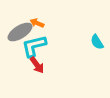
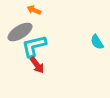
orange arrow: moved 3 px left, 13 px up
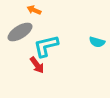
cyan semicircle: rotated 42 degrees counterclockwise
cyan L-shape: moved 12 px right
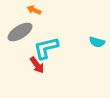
cyan L-shape: moved 2 px down
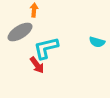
orange arrow: rotated 72 degrees clockwise
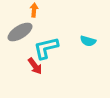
cyan semicircle: moved 9 px left, 1 px up
red arrow: moved 2 px left, 1 px down
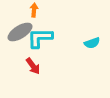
cyan semicircle: moved 4 px right, 2 px down; rotated 35 degrees counterclockwise
cyan L-shape: moved 6 px left, 10 px up; rotated 12 degrees clockwise
red arrow: moved 2 px left
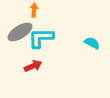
cyan L-shape: moved 1 px right
cyan semicircle: rotated 133 degrees counterclockwise
red arrow: rotated 78 degrees counterclockwise
